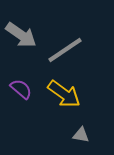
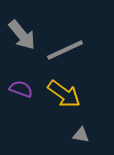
gray arrow: moved 1 px right; rotated 16 degrees clockwise
gray line: rotated 9 degrees clockwise
purple semicircle: rotated 20 degrees counterclockwise
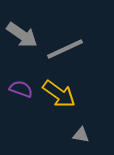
gray arrow: rotated 16 degrees counterclockwise
gray line: moved 1 px up
yellow arrow: moved 5 px left
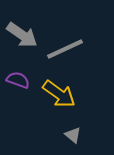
purple semicircle: moved 3 px left, 9 px up
gray triangle: moved 8 px left; rotated 30 degrees clockwise
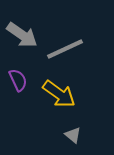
purple semicircle: rotated 45 degrees clockwise
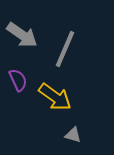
gray line: rotated 42 degrees counterclockwise
yellow arrow: moved 4 px left, 3 px down
gray triangle: rotated 24 degrees counterclockwise
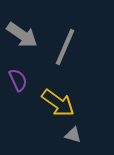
gray line: moved 2 px up
yellow arrow: moved 3 px right, 6 px down
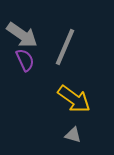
purple semicircle: moved 7 px right, 20 px up
yellow arrow: moved 16 px right, 4 px up
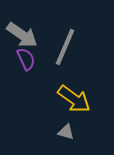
purple semicircle: moved 1 px right, 1 px up
gray triangle: moved 7 px left, 3 px up
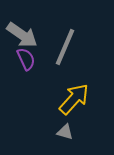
yellow arrow: rotated 84 degrees counterclockwise
gray triangle: moved 1 px left
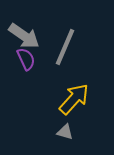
gray arrow: moved 2 px right, 1 px down
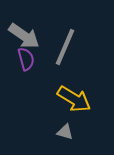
purple semicircle: rotated 10 degrees clockwise
yellow arrow: rotated 80 degrees clockwise
